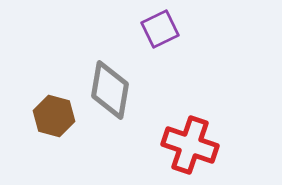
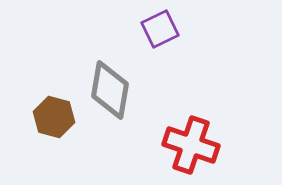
brown hexagon: moved 1 px down
red cross: moved 1 px right
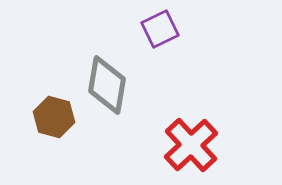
gray diamond: moved 3 px left, 5 px up
red cross: rotated 28 degrees clockwise
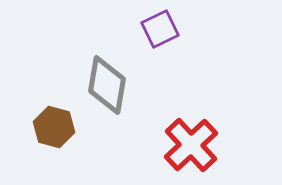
brown hexagon: moved 10 px down
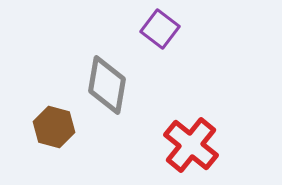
purple square: rotated 27 degrees counterclockwise
red cross: rotated 8 degrees counterclockwise
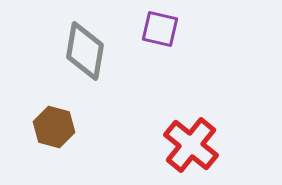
purple square: rotated 24 degrees counterclockwise
gray diamond: moved 22 px left, 34 px up
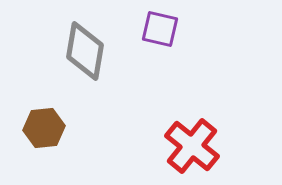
brown hexagon: moved 10 px left, 1 px down; rotated 21 degrees counterclockwise
red cross: moved 1 px right, 1 px down
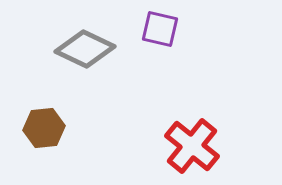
gray diamond: moved 2 px up; rotated 74 degrees counterclockwise
